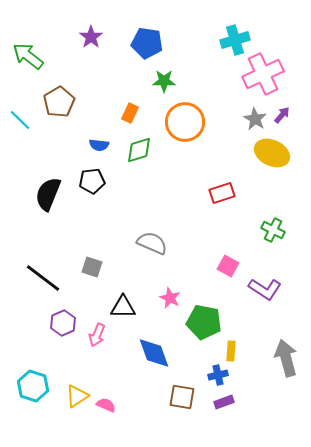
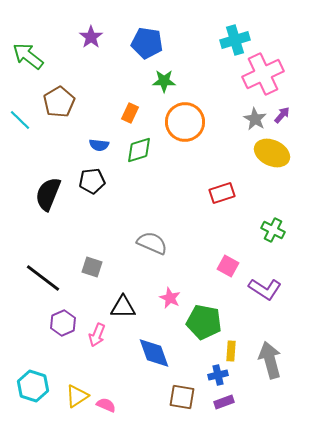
gray arrow: moved 16 px left, 2 px down
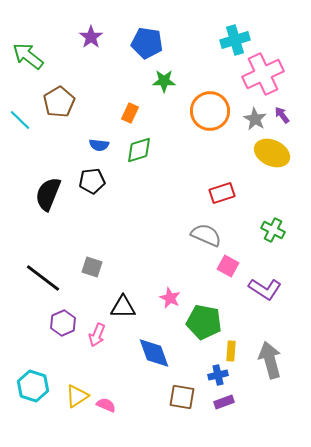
purple arrow: rotated 78 degrees counterclockwise
orange circle: moved 25 px right, 11 px up
gray semicircle: moved 54 px right, 8 px up
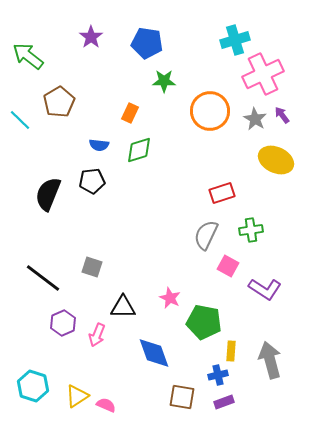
yellow ellipse: moved 4 px right, 7 px down
green cross: moved 22 px left; rotated 35 degrees counterclockwise
gray semicircle: rotated 88 degrees counterclockwise
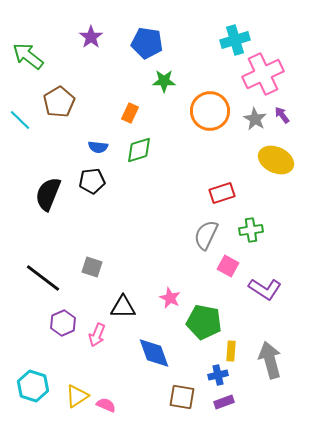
blue semicircle: moved 1 px left, 2 px down
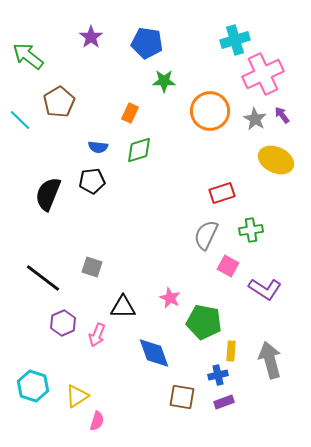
pink semicircle: moved 9 px left, 16 px down; rotated 84 degrees clockwise
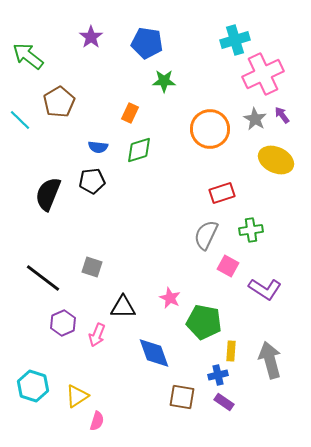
orange circle: moved 18 px down
purple rectangle: rotated 54 degrees clockwise
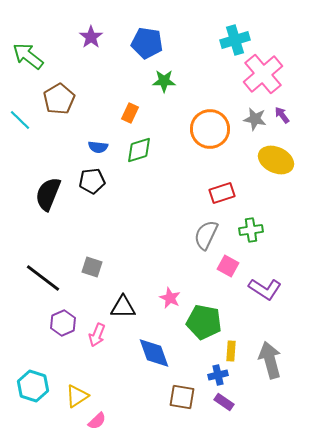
pink cross: rotated 15 degrees counterclockwise
brown pentagon: moved 3 px up
gray star: rotated 20 degrees counterclockwise
pink semicircle: rotated 30 degrees clockwise
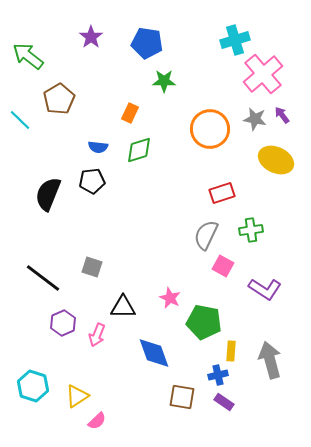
pink square: moved 5 px left
